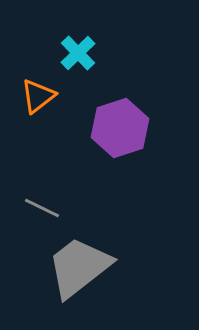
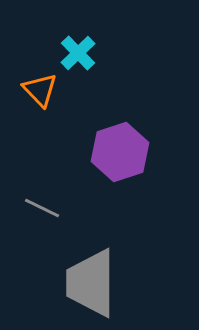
orange triangle: moved 2 px right, 6 px up; rotated 36 degrees counterclockwise
purple hexagon: moved 24 px down
gray trapezoid: moved 12 px right, 16 px down; rotated 52 degrees counterclockwise
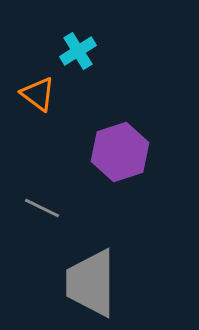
cyan cross: moved 2 px up; rotated 12 degrees clockwise
orange triangle: moved 2 px left, 4 px down; rotated 9 degrees counterclockwise
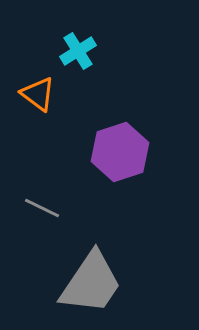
gray trapezoid: rotated 146 degrees counterclockwise
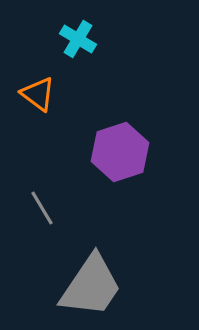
cyan cross: moved 12 px up; rotated 27 degrees counterclockwise
gray line: rotated 33 degrees clockwise
gray trapezoid: moved 3 px down
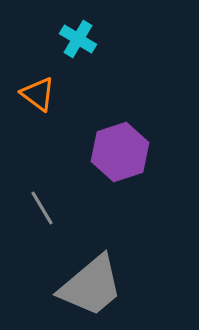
gray trapezoid: rotated 16 degrees clockwise
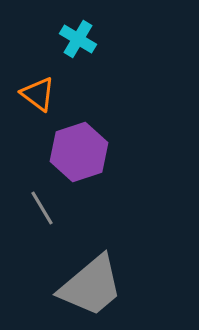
purple hexagon: moved 41 px left
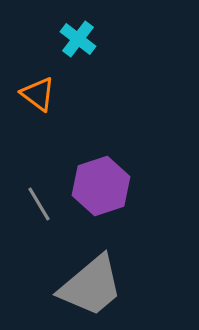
cyan cross: rotated 6 degrees clockwise
purple hexagon: moved 22 px right, 34 px down
gray line: moved 3 px left, 4 px up
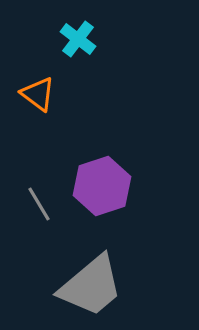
purple hexagon: moved 1 px right
